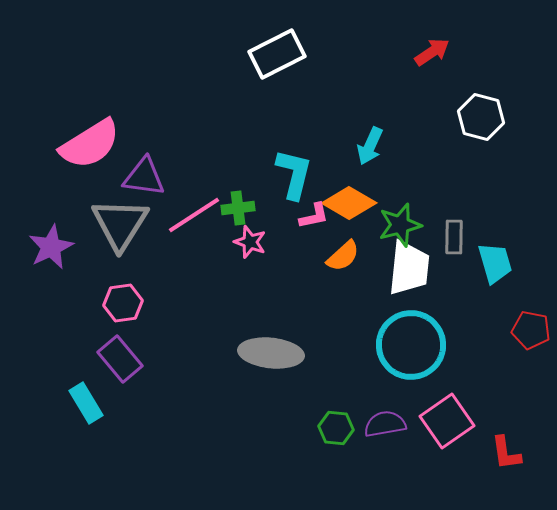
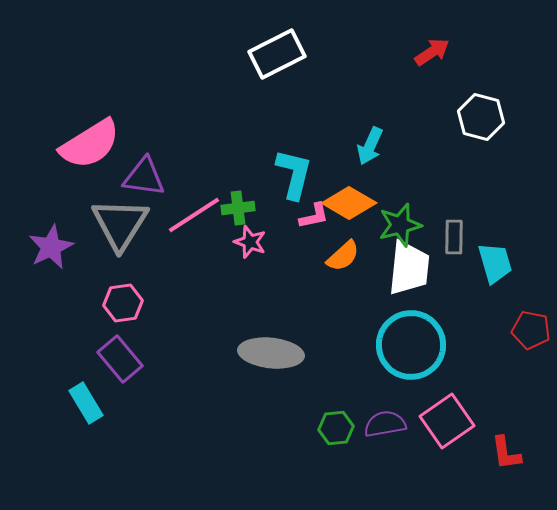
green hexagon: rotated 12 degrees counterclockwise
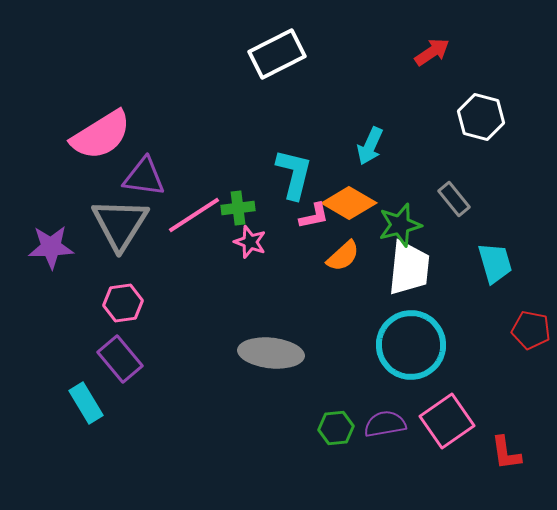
pink semicircle: moved 11 px right, 9 px up
gray rectangle: moved 38 px up; rotated 40 degrees counterclockwise
purple star: rotated 24 degrees clockwise
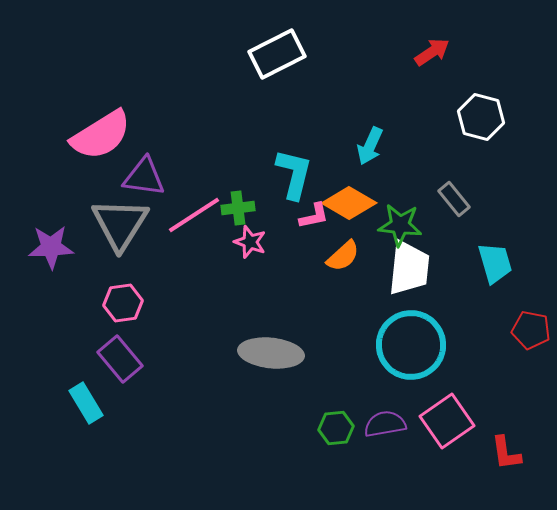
green star: rotated 21 degrees clockwise
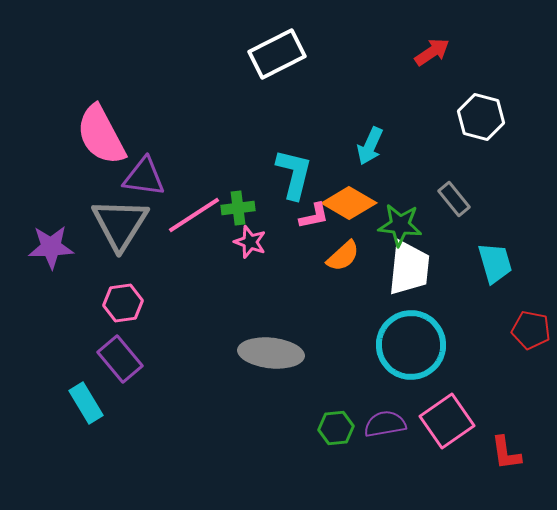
pink semicircle: rotated 94 degrees clockwise
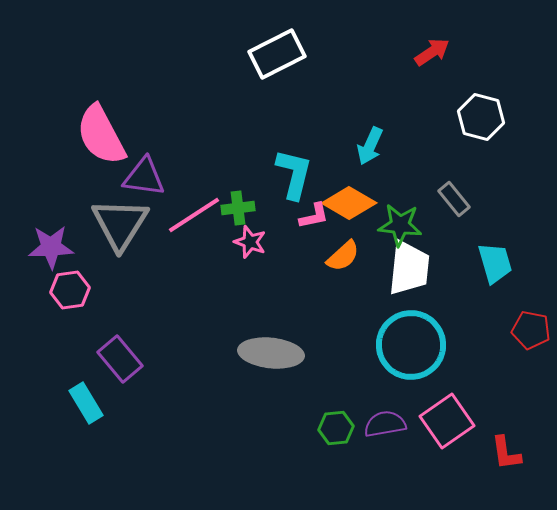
pink hexagon: moved 53 px left, 13 px up
